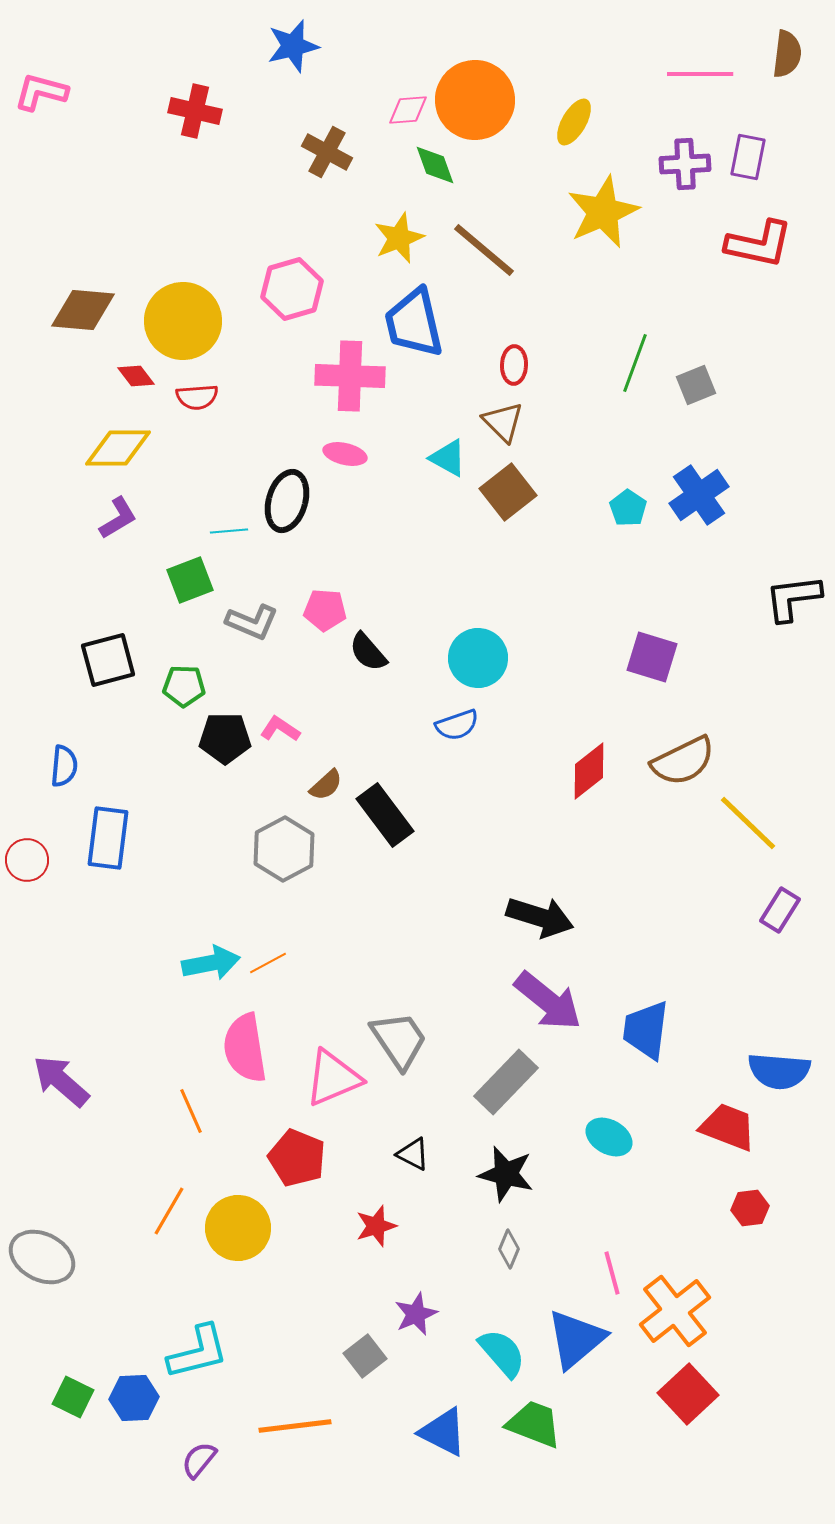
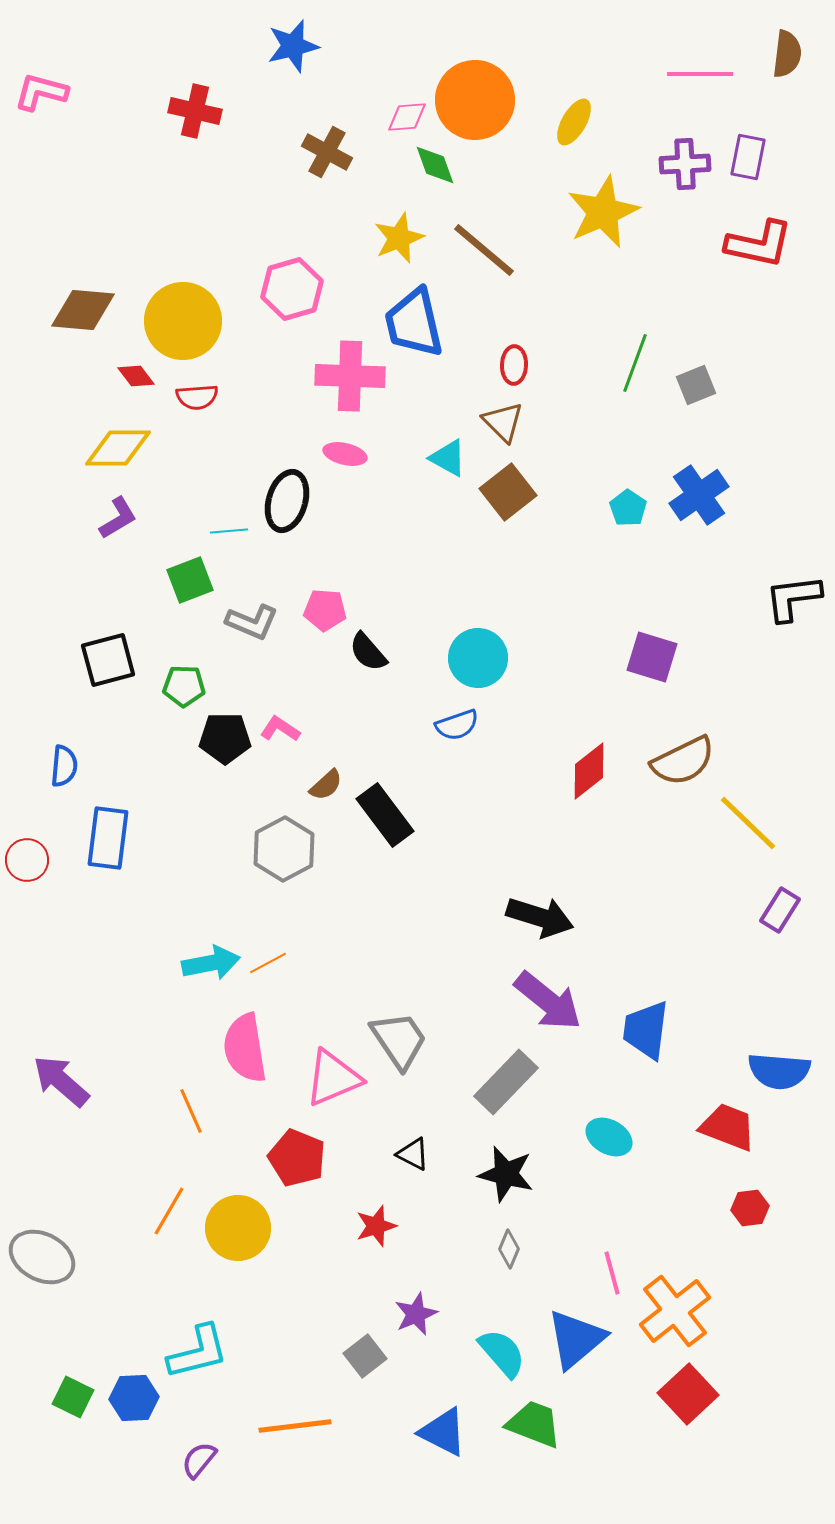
pink diamond at (408, 110): moved 1 px left, 7 px down
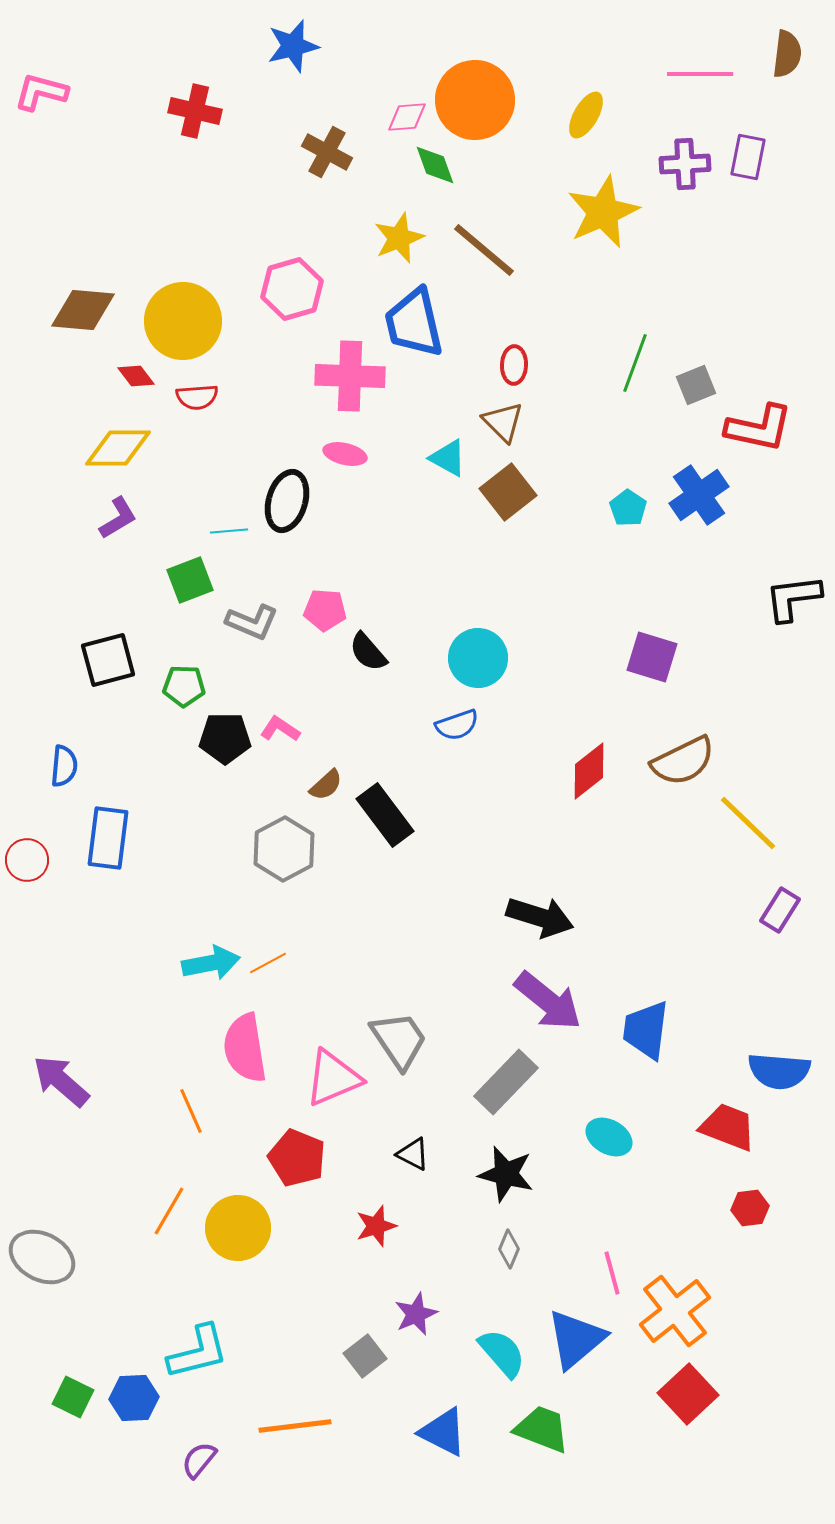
yellow ellipse at (574, 122): moved 12 px right, 7 px up
red L-shape at (759, 244): moved 184 px down
green trapezoid at (534, 1424): moved 8 px right, 5 px down
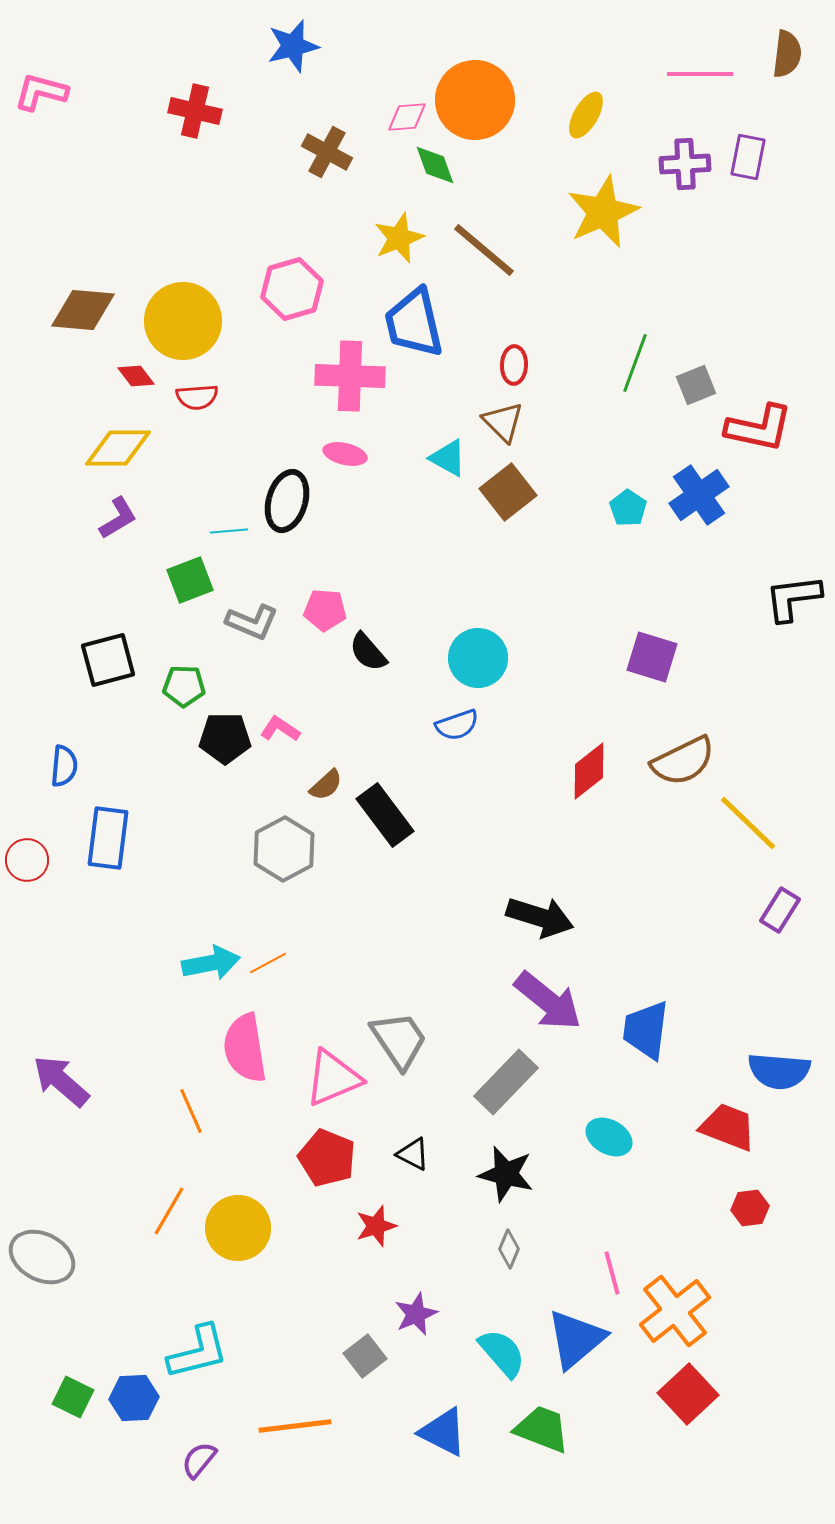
red pentagon at (297, 1158): moved 30 px right
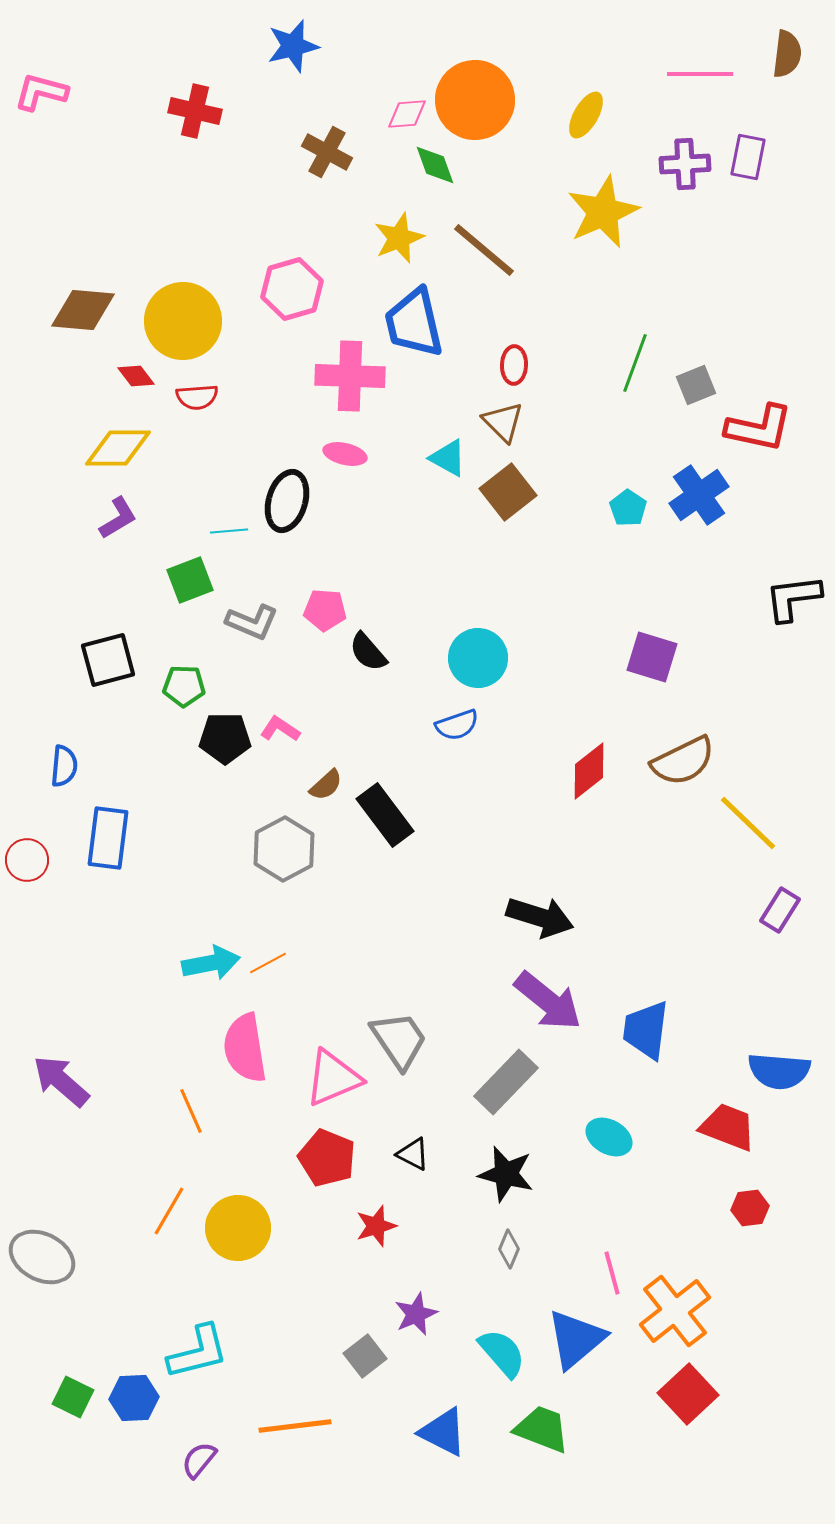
pink diamond at (407, 117): moved 3 px up
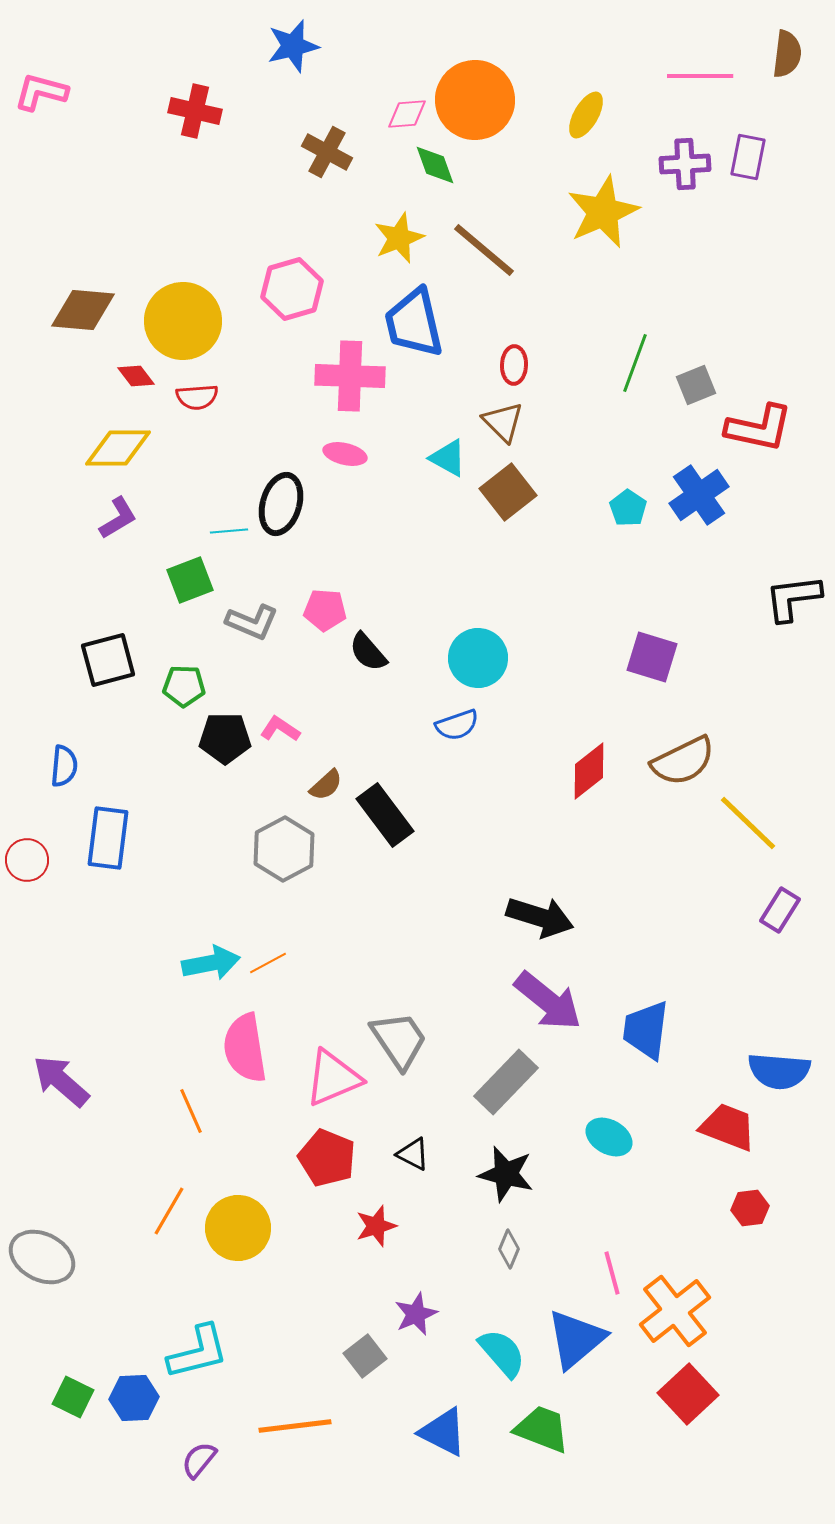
pink line at (700, 74): moved 2 px down
black ellipse at (287, 501): moved 6 px left, 3 px down
